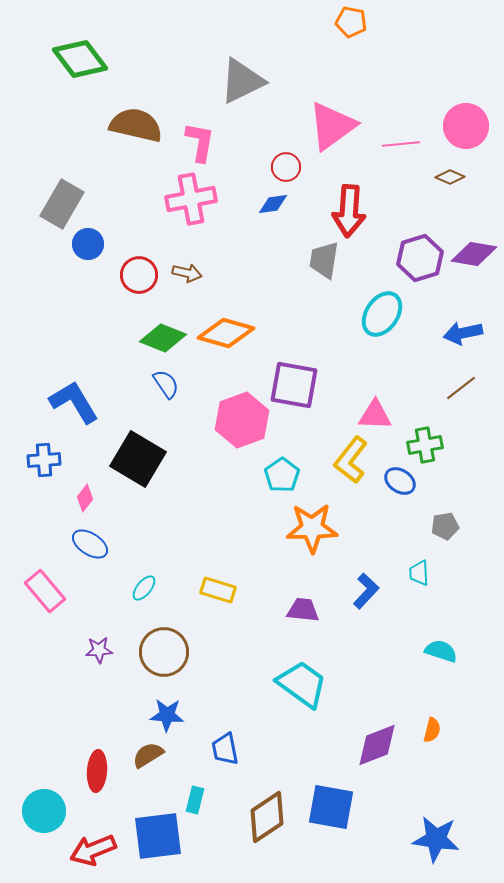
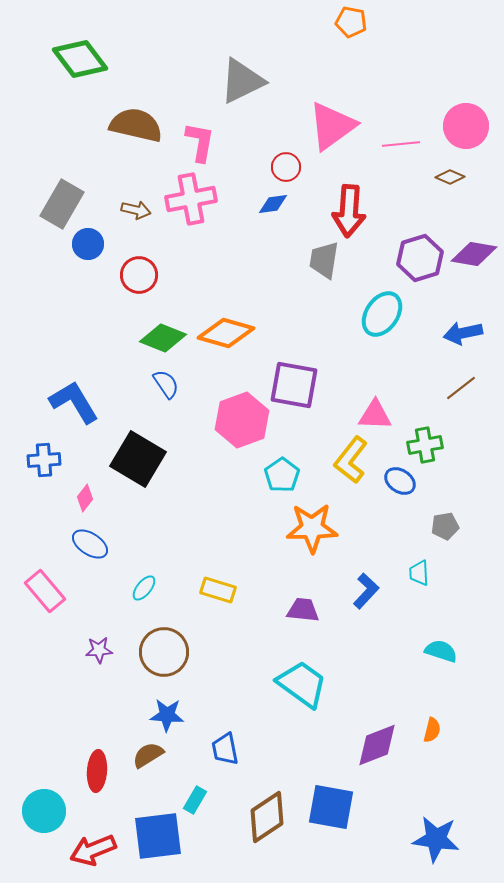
brown arrow at (187, 273): moved 51 px left, 63 px up
cyan rectangle at (195, 800): rotated 16 degrees clockwise
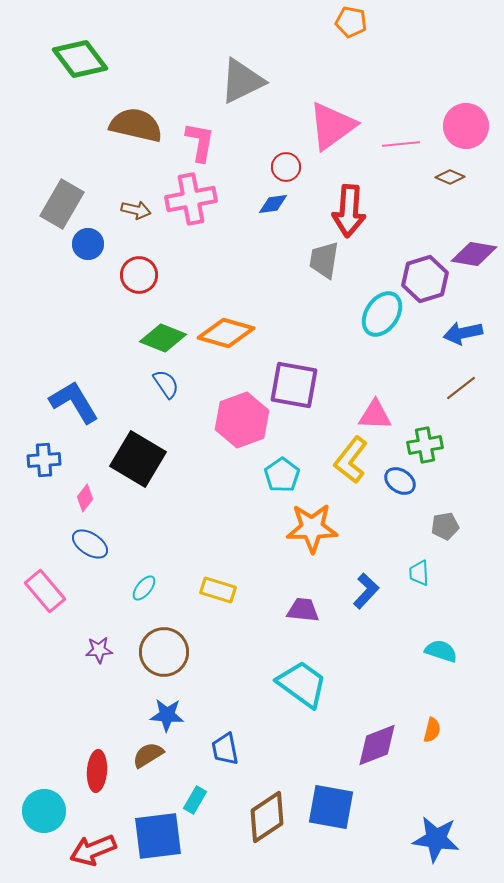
purple hexagon at (420, 258): moved 5 px right, 21 px down
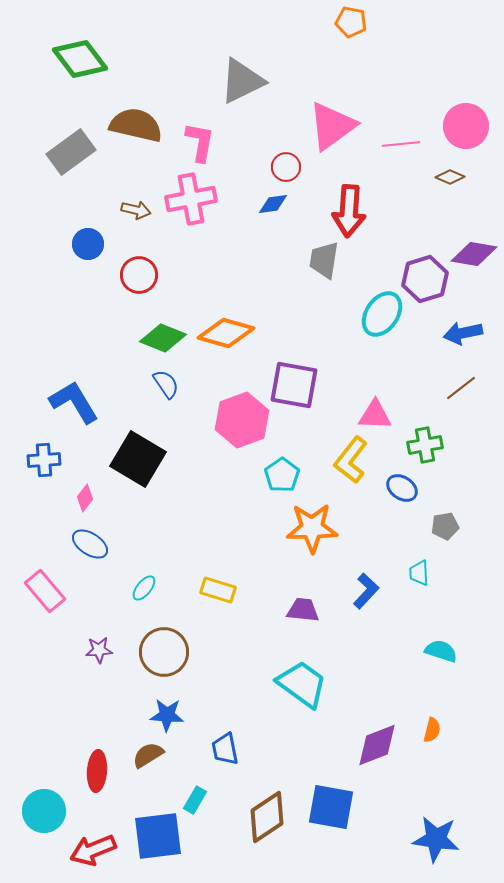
gray rectangle at (62, 204): moved 9 px right, 52 px up; rotated 24 degrees clockwise
blue ellipse at (400, 481): moved 2 px right, 7 px down
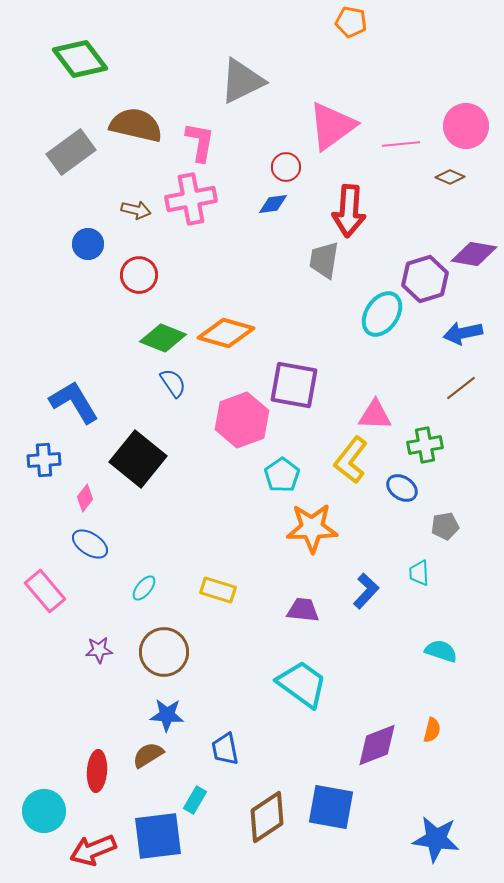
blue semicircle at (166, 384): moved 7 px right, 1 px up
black square at (138, 459): rotated 8 degrees clockwise
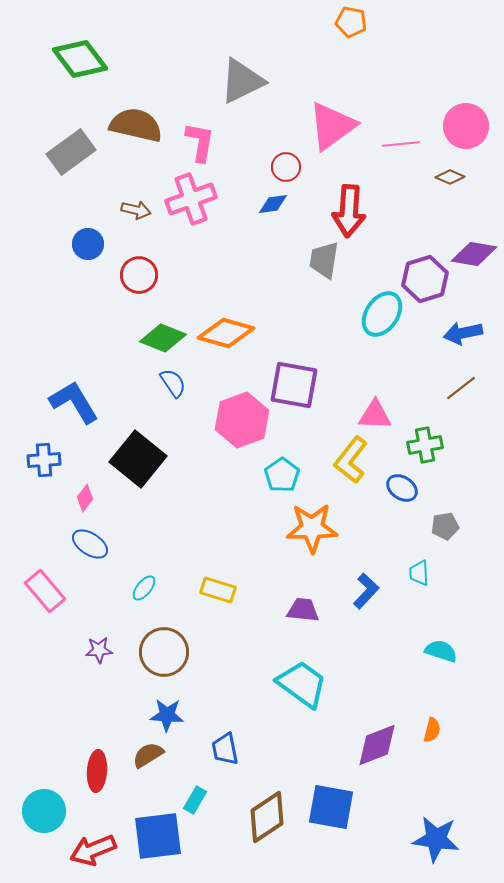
pink cross at (191, 199): rotated 9 degrees counterclockwise
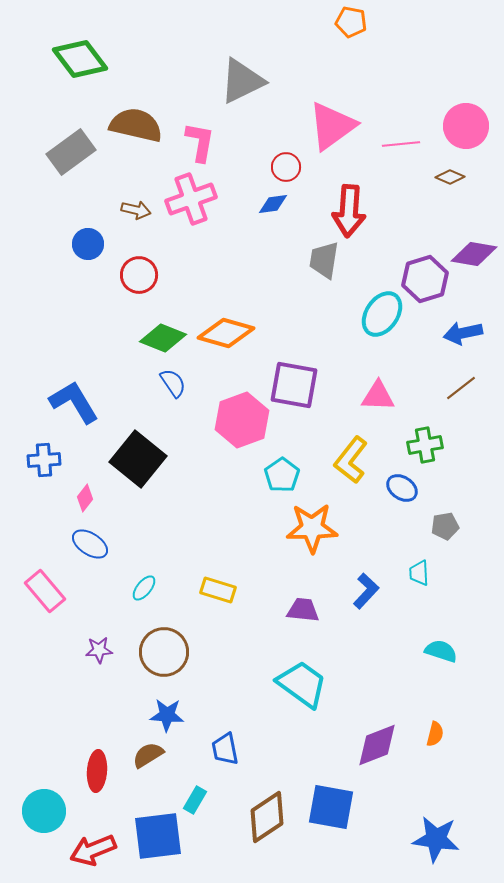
pink triangle at (375, 415): moved 3 px right, 19 px up
orange semicircle at (432, 730): moved 3 px right, 4 px down
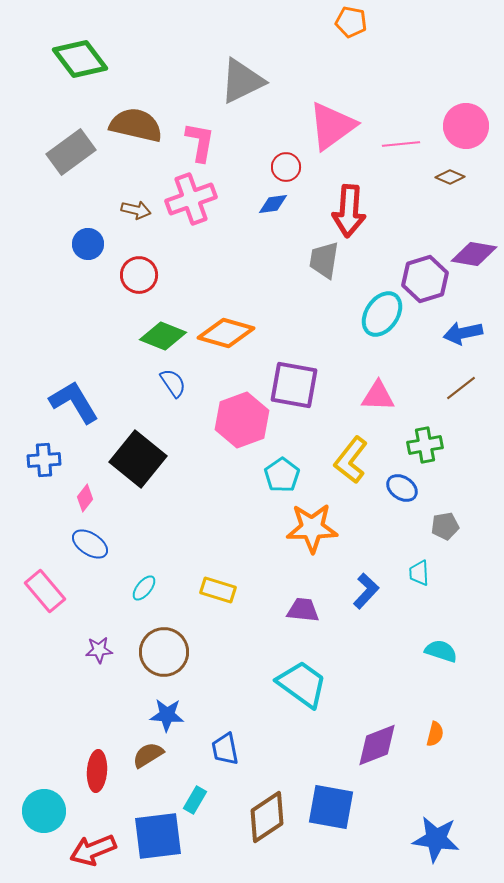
green diamond at (163, 338): moved 2 px up
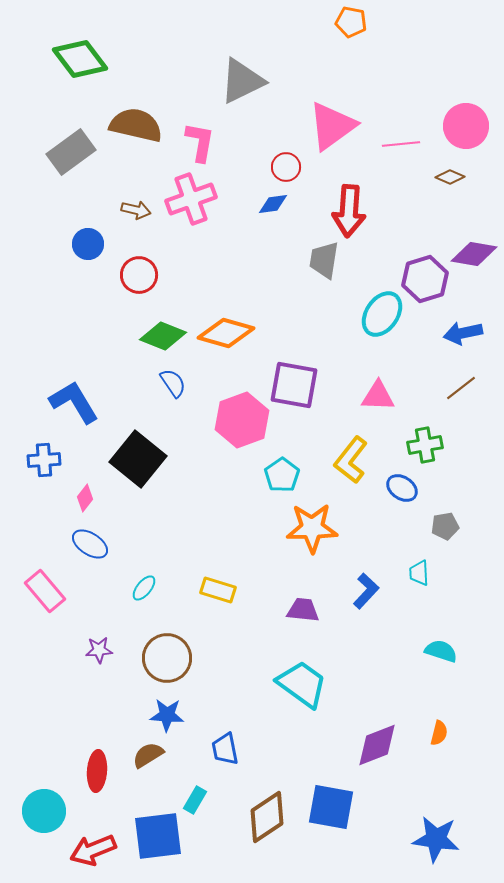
brown circle at (164, 652): moved 3 px right, 6 px down
orange semicircle at (435, 734): moved 4 px right, 1 px up
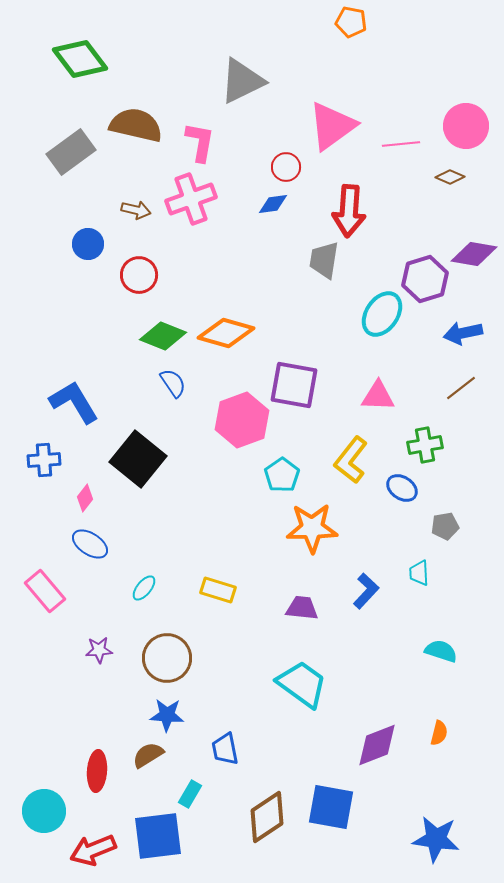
purple trapezoid at (303, 610): moved 1 px left, 2 px up
cyan rectangle at (195, 800): moved 5 px left, 6 px up
